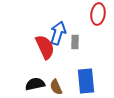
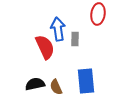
blue arrow: moved 4 px up; rotated 25 degrees counterclockwise
gray rectangle: moved 3 px up
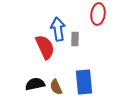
blue rectangle: moved 2 px left, 1 px down
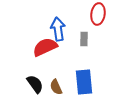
gray rectangle: moved 9 px right
red semicircle: rotated 90 degrees counterclockwise
black semicircle: rotated 66 degrees clockwise
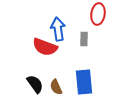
red semicircle: rotated 135 degrees counterclockwise
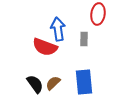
brown semicircle: moved 3 px left, 4 px up; rotated 70 degrees clockwise
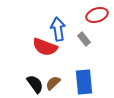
red ellipse: moved 1 px left, 1 px down; rotated 65 degrees clockwise
gray rectangle: rotated 40 degrees counterclockwise
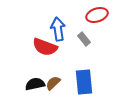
black semicircle: rotated 66 degrees counterclockwise
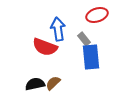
blue rectangle: moved 7 px right, 25 px up
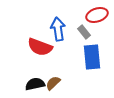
gray rectangle: moved 7 px up
red semicircle: moved 5 px left
blue rectangle: moved 1 px right
